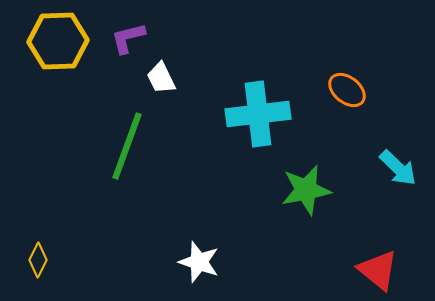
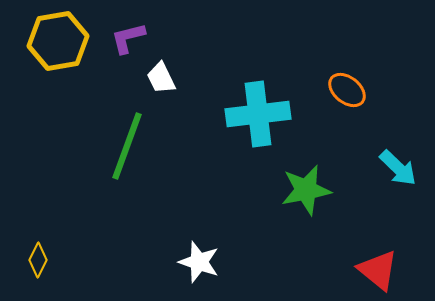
yellow hexagon: rotated 8 degrees counterclockwise
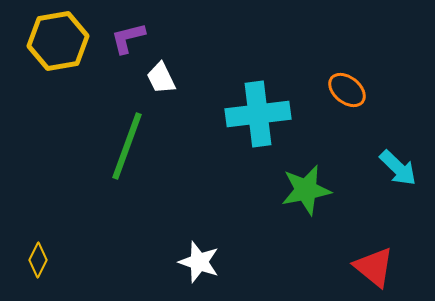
red triangle: moved 4 px left, 3 px up
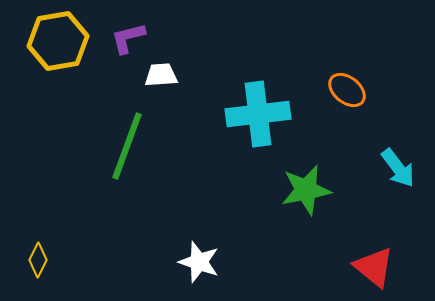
white trapezoid: moved 3 px up; rotated 112 degrees clockwise
cyan arrow: rotated 9 degrees clockwise
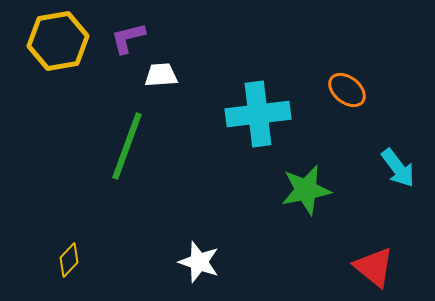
yellow diamond: moved 31 px right; rotated 16 degrees clockwise
